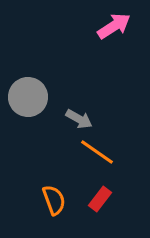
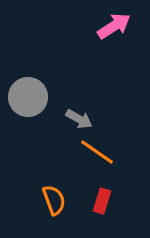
red rectangle: moved 2 px right, 2 px down; rotated 20 degrees counterclockwise
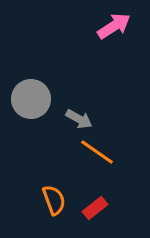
gray circle: moved 3 px right, 2 px down
red rectangle: moved 7 px left, 7 px down; rotated 35 degrees clockwise
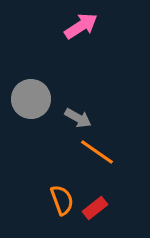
pink arrow: moved 33 px left
gray arrow: moved 1 px left, 1 px up
orange semicircle: moved 8 px right
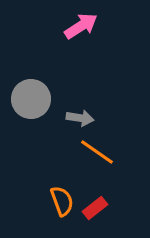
gray arrow: moved 2 px right; rotated 20 degrees counterclockwise
orange semicircle: moved 1 px down
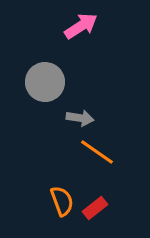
gray circle: moved 14 px right, 17 px up
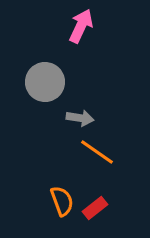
pink arrow: rotated 32 degrees counterclockwise
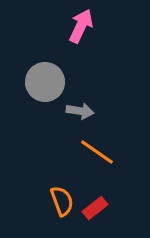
gray arrow: moved 7 px up
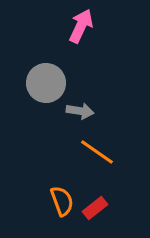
gray circle: moved 1 px right, 1 px down
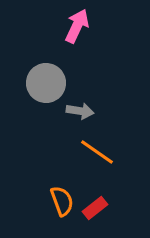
pink arrow: moved 4 px left
